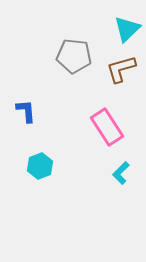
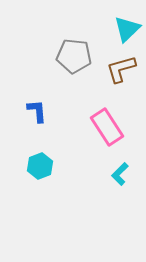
blue L-shape: moved 11 px right
cyan L-shape: moved 1 px left, 1 px down
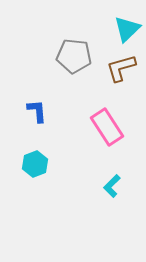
brown L-shape: moved 1 px up
cyan hexagon: moved 5 px left, 2 px up
cyan L-shape: moved 8 px left, 12 px down
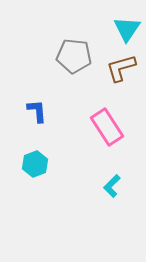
cyan triangle: rotated 12 degrees counterclockwise
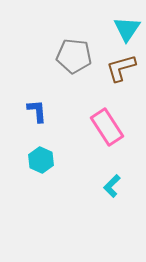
cyan hexagon: moved 6 px right, 4 px up; rotated 15 degrees counterclockwise
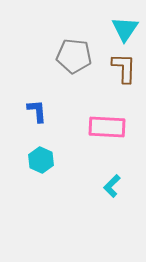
cyan triangle: moved 2 px left
brown L-shape: moved 3 px right; rotated 108 degrees clockwise
pink rectangle: rotated 54 degrees counterclockwise
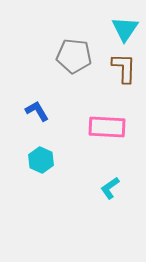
blue L-shape: rotated 25 degrees counterclockwise
cyan L-shape: moved 2 px left, 2 px down; rotated 10 degrees clockwise
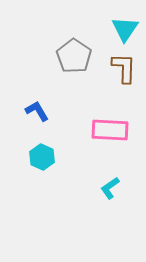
gray pentagon: rotated 28 degrees clockwise
pink rectangle: moved 3 px right, 3 px down
cyan hexagon: moved 1 px right, 3 px up
